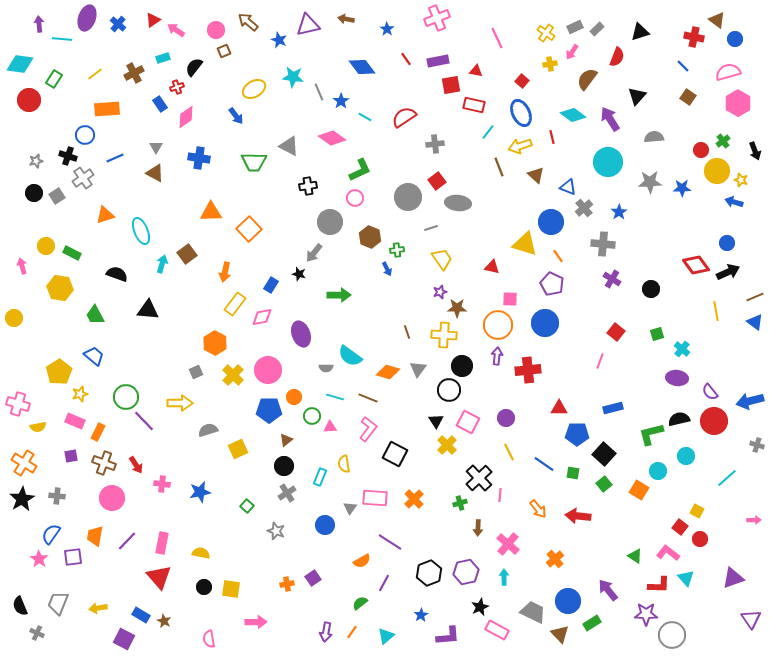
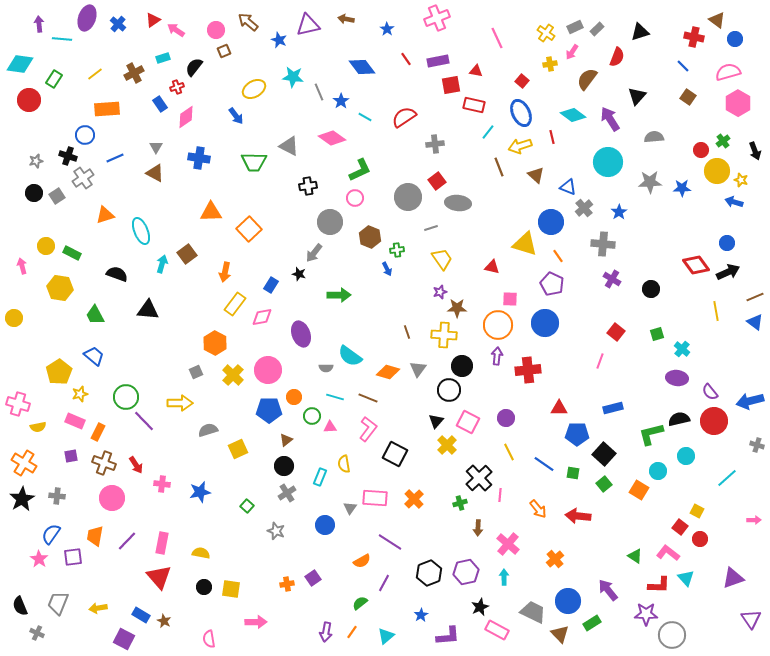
black triangle at (436, 421): rotated 14 degrees clockwise
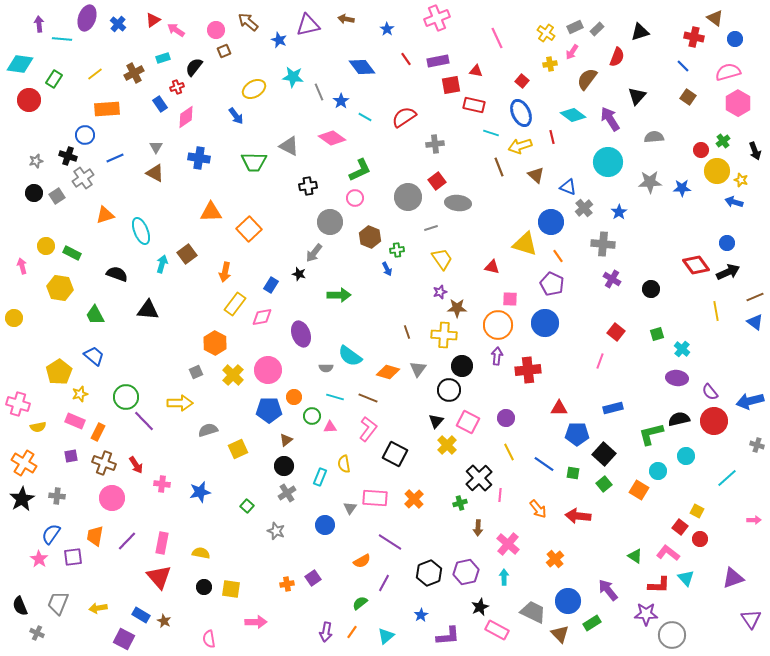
brown triangle at (717, 20): moved 2 px left, 2 px up
cyan line at (488, 132): moved 3 px right, 1 px down; rotated 70 degrees clockwise
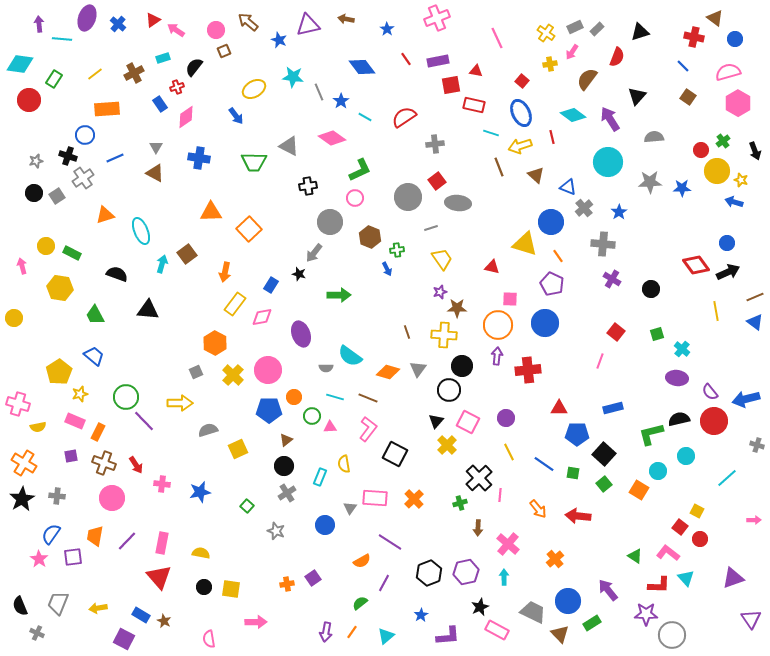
blue arrow at (750, 401): moved 4 px left, 2 px up
